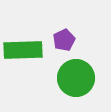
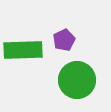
green circle: moved 1 px right, 2 px down
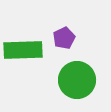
purple pentagon: moved 2 px up
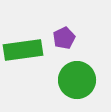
green rectangle: rotated 6 degrees counterclockwise
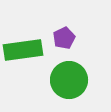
green circle: moved 8 px left
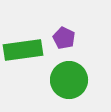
purple pentagon: rotated 20 degrees counterclockwise
